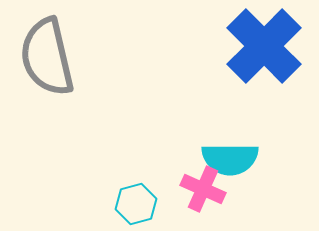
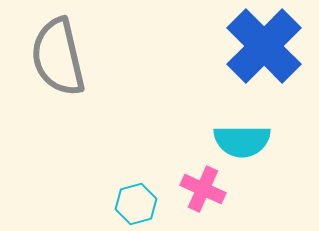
gray semicircle: moved 11 px right
cyan semicircle: moved 12 px right, 18 px up
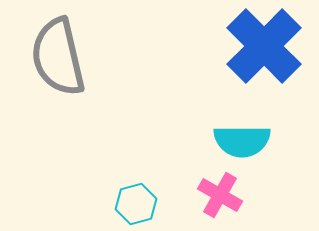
pink cross: moved 17 px right, 6 px down; rotated 6 degrees clockwise
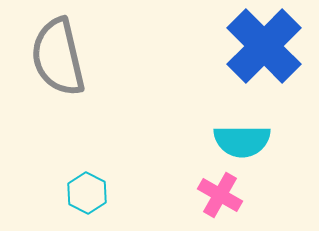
cyan hexagon: moved 49 px left, 11 px up; rotated 18 degrees counterclockwise
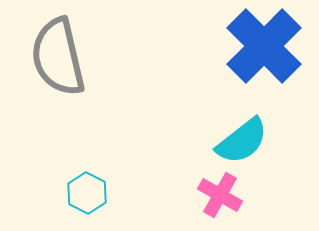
cyan semicircle: rotated 38 degrees counterclockwise
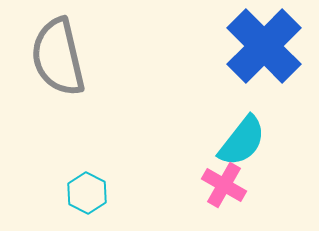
cyan semicircle: rotated 14 degrees counterclockwise
pink cross: moved 4 px right, 10 px up
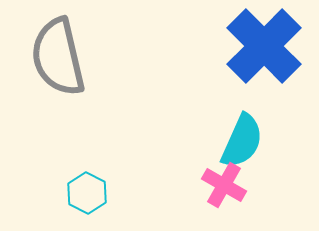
cyan semicircle: rotated 14 degrees counterclockwise
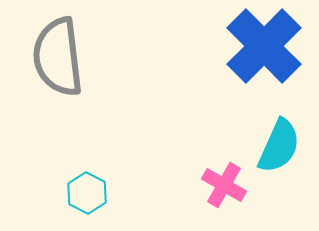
gray semicircle: rotated 6 degrees clockwise
cyan semicircle: moved 37 px right, 5 px down
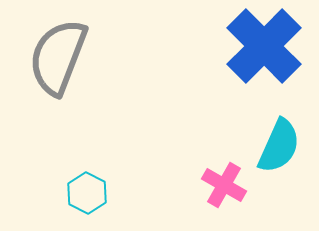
gray semicircle: rotated 28 degrees clockwise
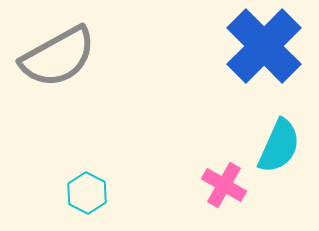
gray semicircle: rotated 140 degrees counterclockwise
